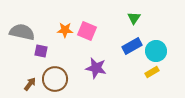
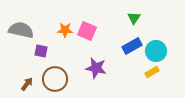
gray semicircle: moved 1 px left, 2 px up
brown arrow: moved 3 px left
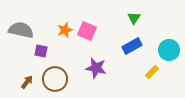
orange star: rotated 21 degrees counterclockwise
cyan circle: moved 13 px right, 1 px up
yellow rectangle: rotated 16 degrees counterclockwise
brown arrow: moved 2 px up
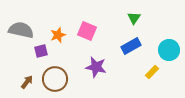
orange star: moved 7 px left, 5 px down
blue rectangle: moved 1 px left
purple square: rotated 24 degrees counterclockwise
purple star: moved 1 px up
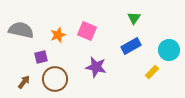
purple square: moved 6 px down
brown arrow: moved 3 px left
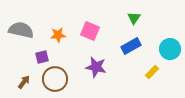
pink square: moved 3 px right
orange star: rotated 14 degrees clockwise
cyan circle: moved 1 px right, 1 px up
purple square: moved 1 px right
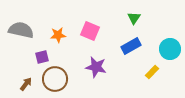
brown arrow: moved 2 px right, 2 px down
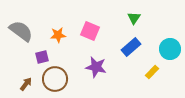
gray semicircle: moved 1 px down; rotated 25 degrees clockwise
blue rectangle: moved 1 px down; rotated 12 degrees counterclockwise
